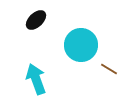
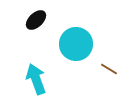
cyan circle: moved 5 px left, 1 px up
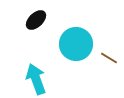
brown line: moved 11 px up
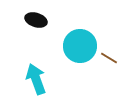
black ellipse: rotated 60 degrees clockwise
cyan circle: moved 4 px right, 2 px down
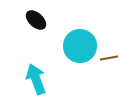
black ellipse: rotated 25 degrees clockwise
brown line: rotated 42 degrees counterclockwise
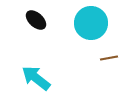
cyan circle: moved 11 px right, 23 px up
cyan arrow: moved 1 px up; rotated 32 degrees counterclockwise
